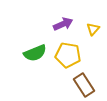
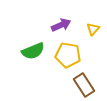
purple arrow: moved 2 px left, 1 px down
green semicircle: moved 2 px left, 2 px up
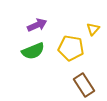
purple arrow: moved 24 px left
yellow pentagon: moved 3 px right, 7 px up
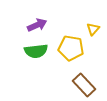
green semicircle: moved 3 px right; rotated 15 degrees clockwise
brown rectangle: rotated 10 degrees counterclockwise
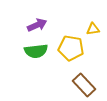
yellow triangle: rotated 40 degrees clockwise
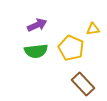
yellow pentagon: rotated 15 degrees clockwise
brown rectangle: moved 1 px left, 1 px up
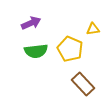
purple arrow: moved 6 px left, 2 px up
yellow pentagon: moved 1 px left, 1 px down
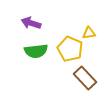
purple arrow: rotated 138 degrees counterclockwise
yellow triangle: moved 4 px left, 4 px down
brown rectangle: moved 2 px right, 6 px up
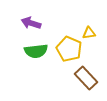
yellow pentagon: moved 1 px left
brown rectangle: moved 1 px right
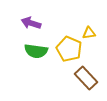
green semicircle: rotated 15 degrees clockwise
